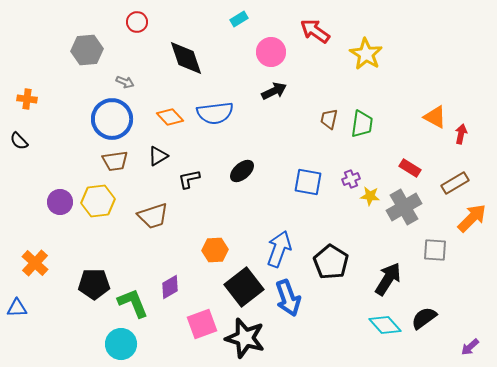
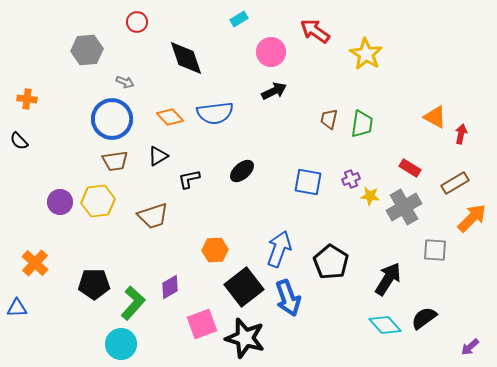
green L-shape at (133, 303): rotated 64 degrees clockwise
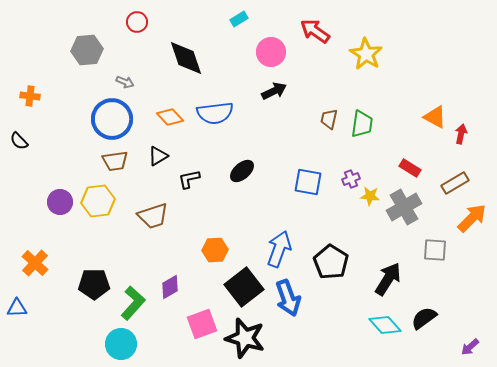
orange cross at (27, 99): moved 3 px right, 3 px up
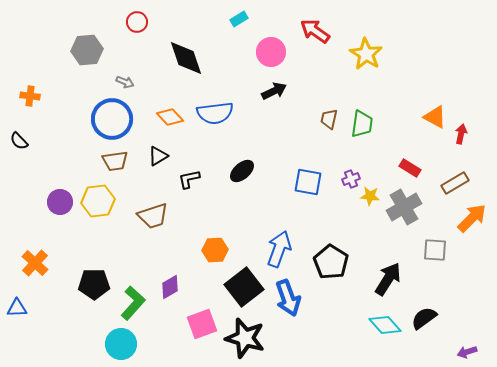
purple arrow at (470, 347): moved 3 px left, 5 px down; rotated 24 degrees clockwise
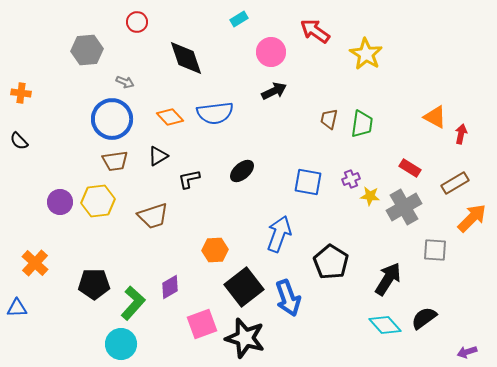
orange cross at (30, 96): moved 9 px left, 3 px up
blue arrow at (279, 249): moved 15 px up
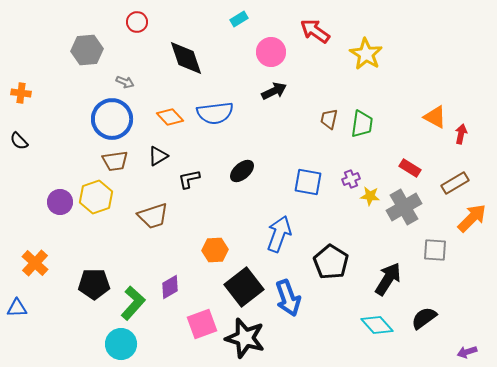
yellow hexagon at (98, 201): moved 2 px left, 4 px up; rotated 12 degrees counterclockwise
cyan diamond at (385, 325): moved 8 px left
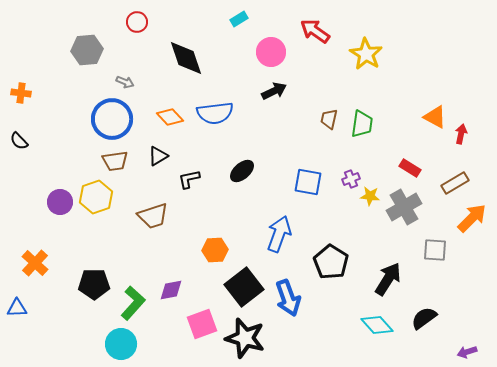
purple diamond at (170, 287): moved 1 px right, 3 px down; rotated 20 degrees clockwise
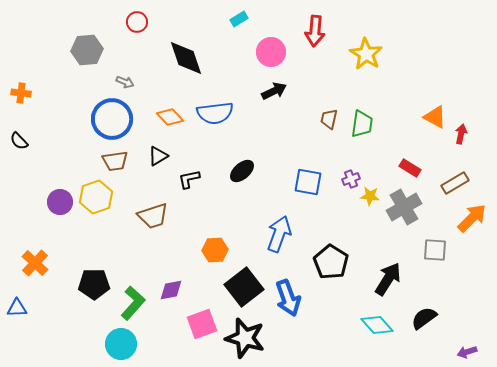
red arrow at (315, 31): rotated 120 degrees counterclockwise
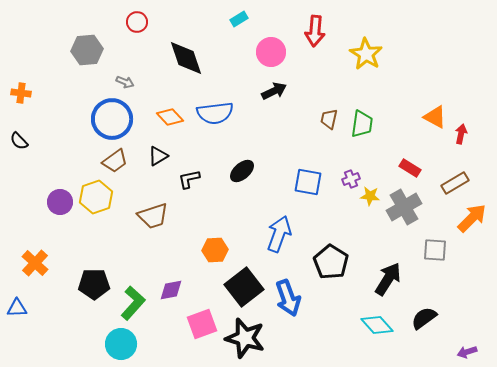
brown trapezoid at (115, 161): rotated 28 degrees counterclockwise
